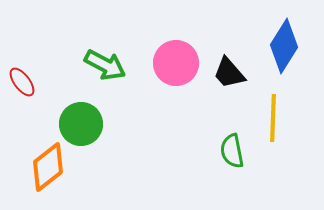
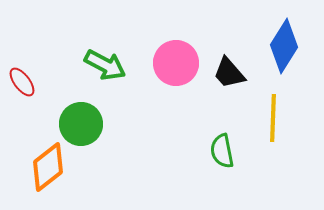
green semicircle: moved 10 px left
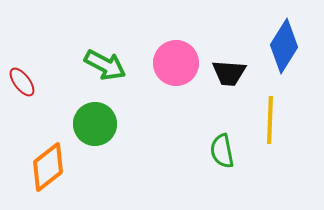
black trapezoid: rotated 45 degrees counterclockwise
yellow line: moved 3 px left, 2 px down
green circle: moved 14 px right
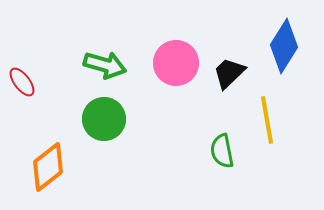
green arrow: rotated 12 degrees counterclockwise
black trapezoid: rotated 132 degrees clockwise
yellow line: moved 3 px left; rotated 12 degrees counterclockwise
green circle: moved 9 px right, 5 px up
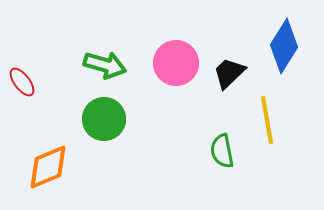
orange diamond: rotated 15 degrees clockwise
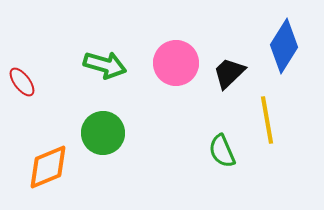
green circle: moved 1 px left, 14 px down
green semicircle: rotated 12 degrees counterclockwise
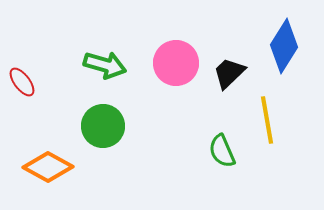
green circle: moved 7 px up
orange diamond: rotated 51 degrees clockwise
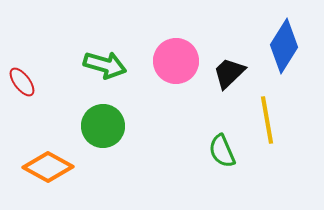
pink circle: moved 2 px up
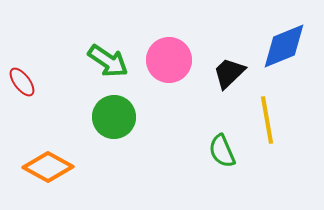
blue diamond: rotated 36 degrees clockwise
pink circle: moved 7 px left, 1 px up
green arrow: moved 3 px right, 4 px up; rotated 18 degrees clockwise
green circle: moved 11 px right, 9 px up
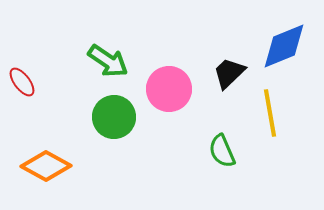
pink circle: moved 29 px down
yellow line: moved 3 px right, 7 px up
orange diamond: moved 2 px left, 1 px up
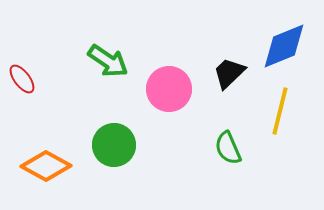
red ellipse: moved 3 px up
yellow line: moved 10 px right, 2 px up; rotated 24 degrees clockwise
green circle: moved 28 px down
green semicircle: moved 6 px right, 3 px up
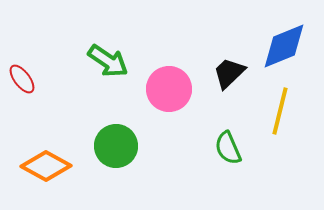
green circle: moved 2 px right, 1 px down
